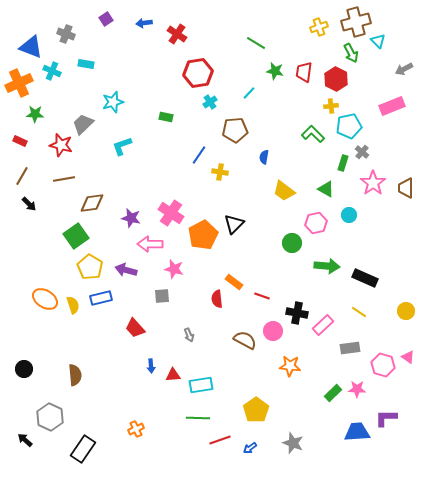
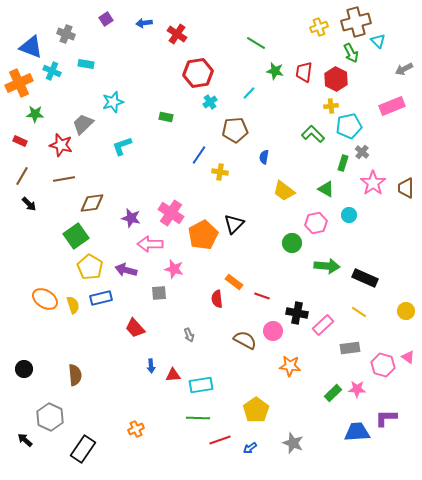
gray square at (162, 296): moved 3 px left, 3 px up
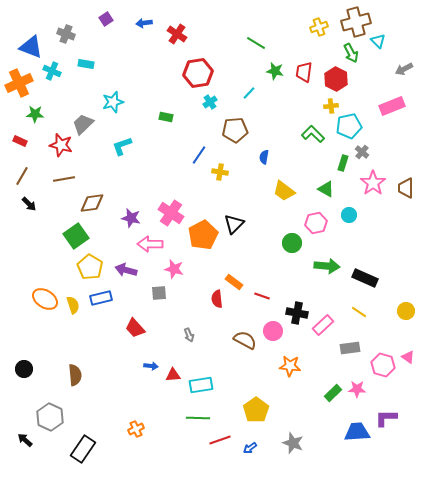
blue arrow at (151, 366): rotated 80 degrees counterclockwise
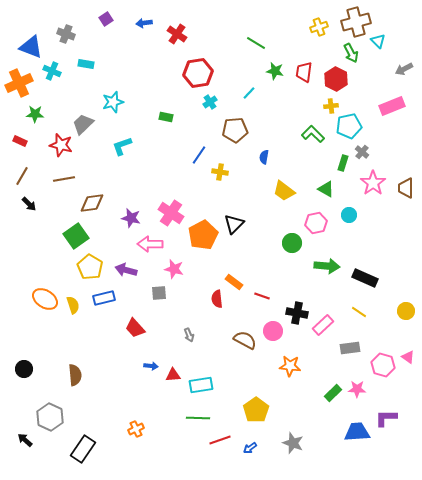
blue rectangle at (101, 298): moved 3 px right
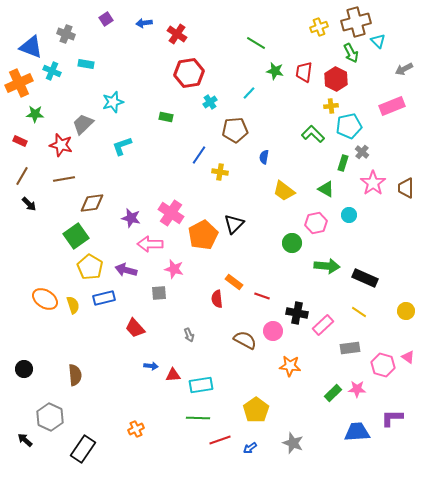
red hexagon at (198, 73): moved 9 px left
purple L-shape at (386, 418): moved 6 px right
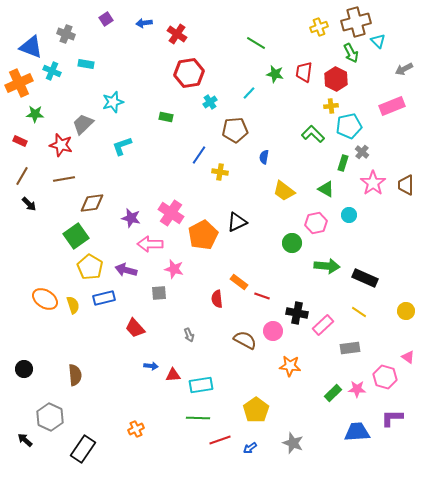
green star at (275, 71): moved 3 px down
brown trapezoid at (406, 188): moved 3 px up
black triangle at (234, 224): moved 3 px right, 2 px up; rotated 20 degrees clockwise
orange rectangle at (234, 282): moved 5 px right
pink hexagon at (383, 365): moved 2 px right, 12 px down
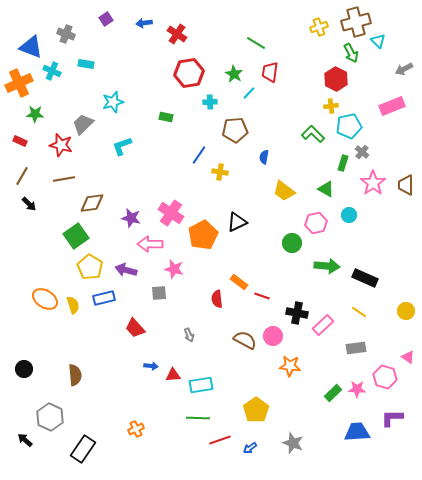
red trapezoid at (304, 72): moved 34 px left
green star at (275, 74): moved 41 px left; rotated 18 degrees clockwise
cyan cross at (210, 102): rotated 32 degrees clockwise
pink circle at (273, 331): moved 5 px down
gray rectangle at (350, 348): moved 6 px right
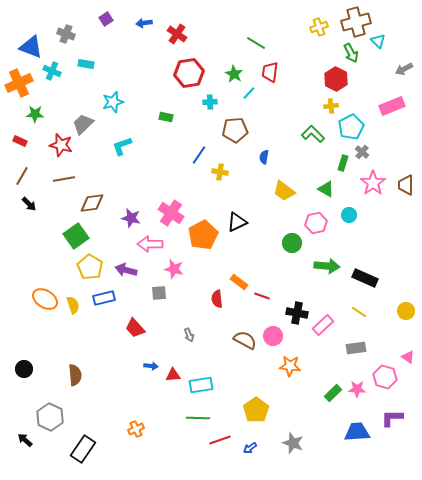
cyan pentagon at (349, 126): moved 2 px right, 1 px down; rotated 15 degrees counterclockwise
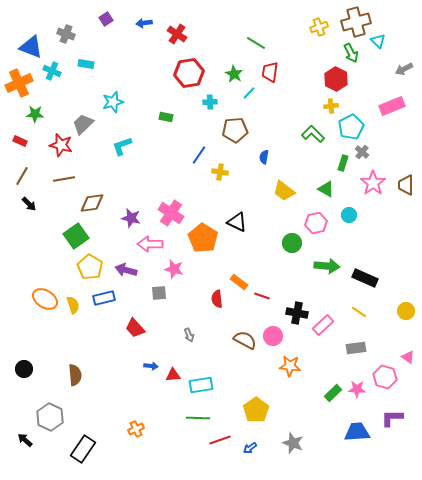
black triangle at (237, 222): rotated 50 degrees clockwise
orange pentagon at (203, 235): moved 3 px down; rotated 12 degrees counterclockwise
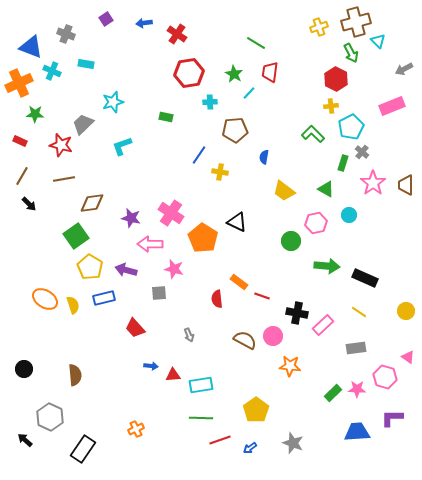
green circle at (292, 243): moved 1 px left, 2 px up
green line at (198, 418): moved 3 px right
